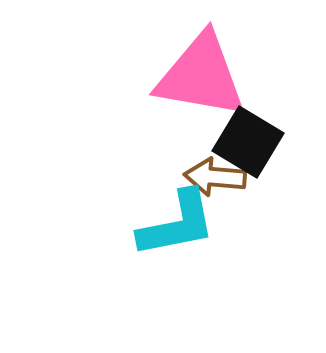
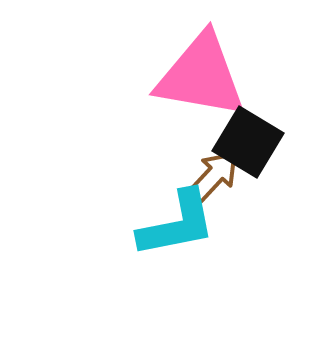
brown arrow: moved 2 px left; rotated 128 degrees clockwise
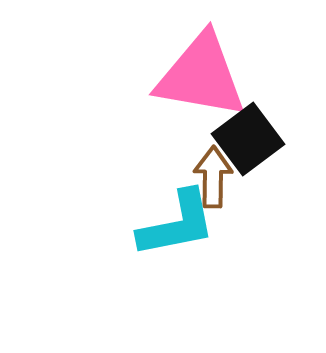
black square: moved 3 px up; rotated 22 degrees clockwise
brown arrow: rotated 42 degrees counterclockwise
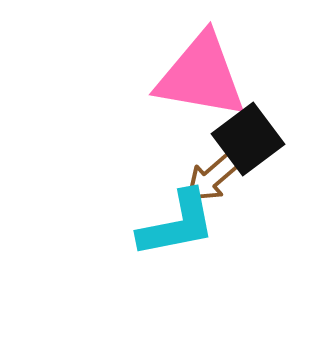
brown arrow: rotated 132 degrees counterclockwise
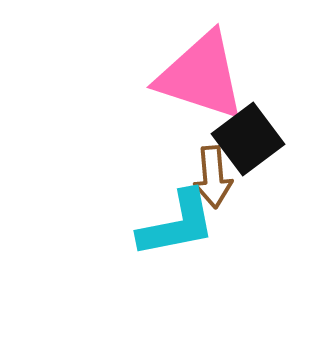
pink triangle: rotated 8 degrees clockwise
brown arrow: rotated 54 degrees counterclockwise
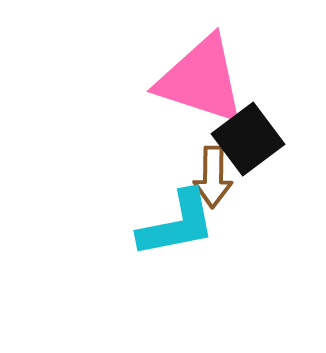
pink triangle: moved 4 px down
brown arrow: rotated 6 degrees clockwise
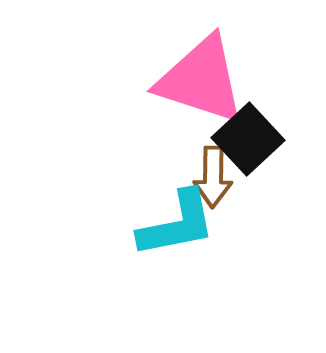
black square: rotated 6 degrees counterclockwise
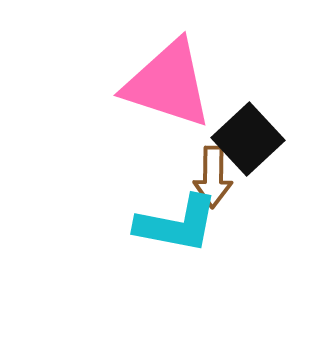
pink triangle: moved 33 px left, 4 px down
cyan L-shape: rotated 22 degrees clockwise
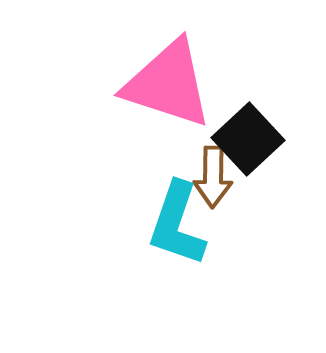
cyan L-shape: rotated 98 degrees clockwise
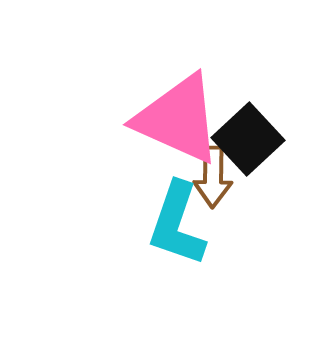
pink triangle: moved 10 px right, 35 px down; rotated 6 degrees clockwise
